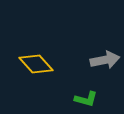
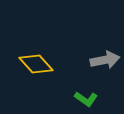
green L-shape: rotated 20 degrees clockwise
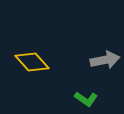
yellow diamond: moved 4 px left, 2 px up
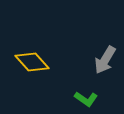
gray arrow: rotated 132 degrees clockwise
